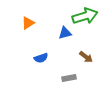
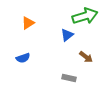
blue triangle: moved 2 px right, 2 px down; rotated 24 degrees counterclockwise
blue semicircle: moved 18 px left
gray rectangle: rotated 24 degrees clockwise
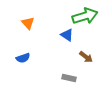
orange triangle: rotated 40 degrees counterclockwise
blue triangle: rotated 48 degrees counterclockwise
